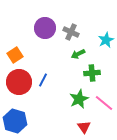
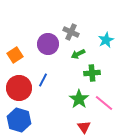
purple circle: moved 3 px right, 16 px down
red circle: moved 6 px down
green star: rotated 12 degrees counterclockwise
blue hexagon: moved 4 px right, 1 px up
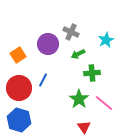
orange square: moved 3 px right
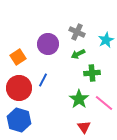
gray cross: moved 6 px right
orange square: moved 2 px down
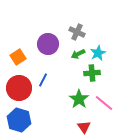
cyan star: moved 8 px left, 13 px down
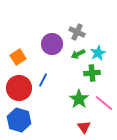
purple circle: moved 4 px right
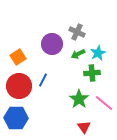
red circle: moved 2 px up
blue hexagon: moved 3 px left, 2 px up; rotated 15 degrees counterclockwise
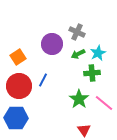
red triangle: moved 3 px down
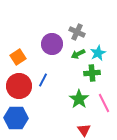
pink line: rotated 24 degrees clockwise
